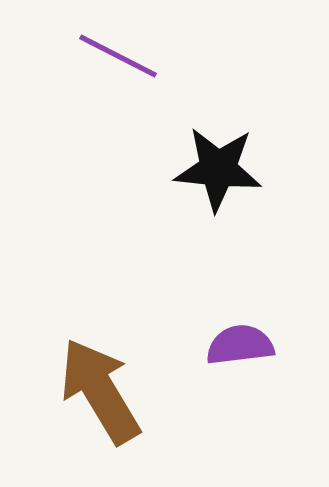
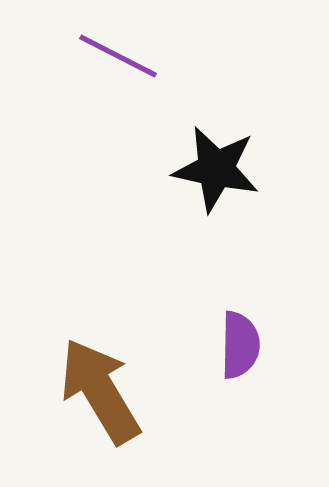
black star: moved 2 px left; rotated 6 degrees clockwise
purple semicircle: rotated 98 degrees clockwise
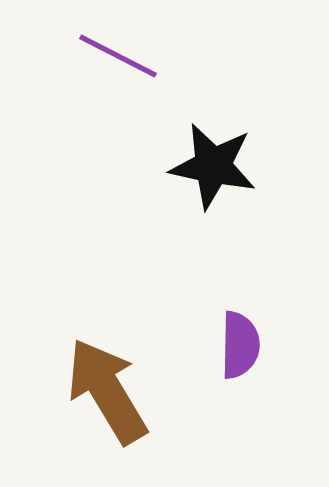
black star: moved 3 px left, 3 px up
brown arrow: moved 7 px right
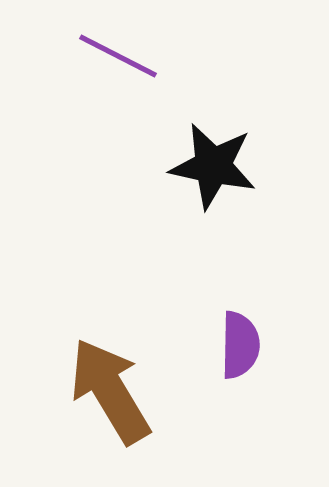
brown arrow: moved 3 px right
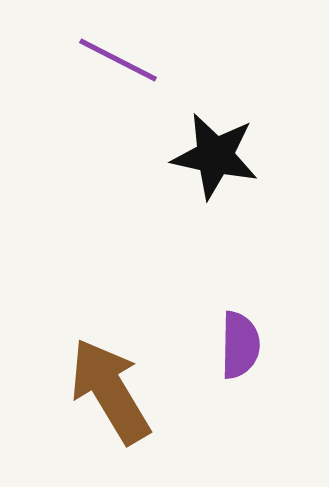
purple line: moved 4 px down
black star: moved 2 px right, 10 px up
